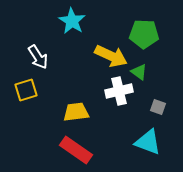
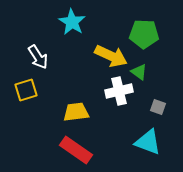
cyan star: moved 1 px down
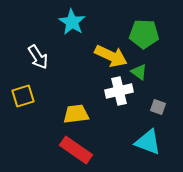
yellow square: moved 3 px left, 6 px down
yellow trapezoid: moved 2 px down
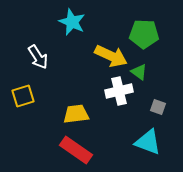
cyan star: rotated 8 degrees counterclockwise
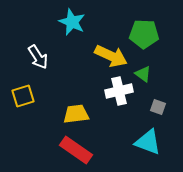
green triangle: moved 4 px right, 2 px down
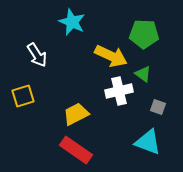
white arrow: moved 1 px left, 2 px up
yellow trapezoid: rotated 20 degrees counterclockwise
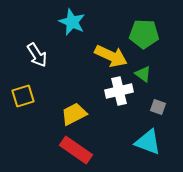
yellow trapezoid: moved 2 px left
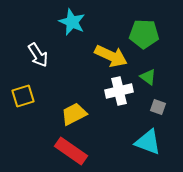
white arrow: moved 1 px right
green triangle: moved 5 px right, 3 px down
red rectangle: moved 5 px left, 1 px down
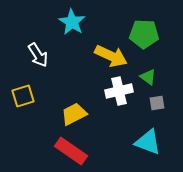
cyan star: rotated 8 degrees clockwise
gray square: moved 1 px left, 4 px up; rotated 28 degrees counterclockwise
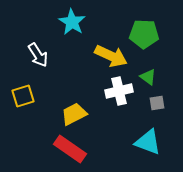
red rectangle: moved 1 px left, 2 px up
